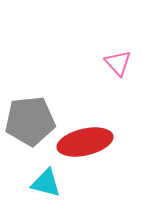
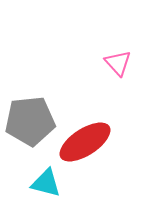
red ellipse: rotated 20 degrees counterclockwise
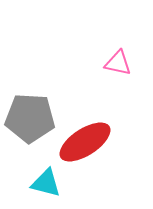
pink triangle: rotated 36 degrees counterclockwise
gray pentagon: moved 3 px up; rotated 9 degrees clockwise
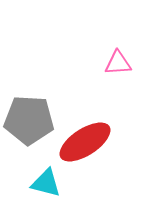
pink triangle: rotated 16 degrees counterclockwise
gray pentagon: moved 1 px left, 2 px down
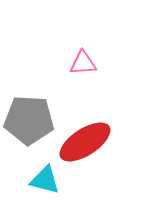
pink triangle: moved 35 px left
cyan triangle: moved 1 px left, 3 px up
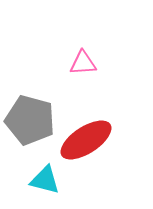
gray pentagon: moved 1 px right; rotated 12 degrees clockwise
red ellipse: moved 1 px right, 2 px up
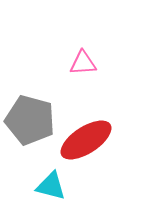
cyan triangle: moved 6 px right, 6 px down
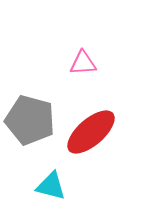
red ellipse: moved 5 px right, 8 px up; rotated 8 degrees counterclockwise
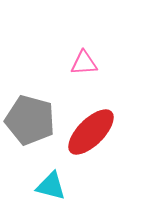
pink triangle: moved 1 px right
red ellipse: rotated 4 degrees counterclockwise
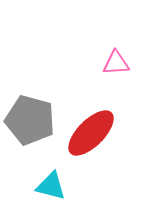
pink triangle: moved 32 px right
red ellipse: moved 1 px down
